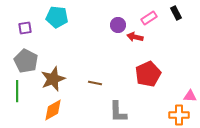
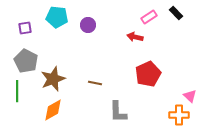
black rectangle: rotated 16 degrees counterclockwise
pink rectangle: moved 1 px up
purple circle: moved 30 px left
pink triangle: rotated 40 degrees clockwise
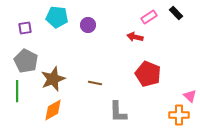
red pentagon: rotated 25 degrees counterclockwise
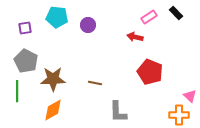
red pentagon: moved 2 px right, 2 px up
brown star: rotated 20 degrees clockwise
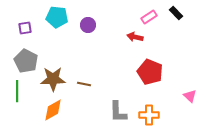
brown line: moved 11 px left, 1 px down
orange cross: moved 30 px left
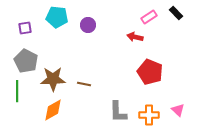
pink triangle: moved 12 px left, 14 px down
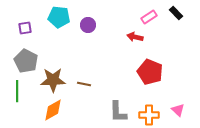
cyan pentagon: moved 2 px right
brown star: moved 1 px down
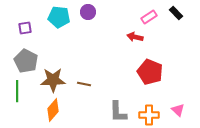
purple circle: moved 13 px up
orange diamond: rotated 20 degrees counterclockwise
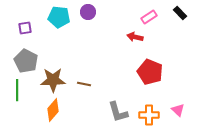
black rectangle: moved 4 px right
green line: moved 1 px up
gray L-shape: rotated 15 degrees counterclockwise
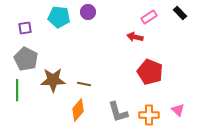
gray pentagon: moved 2 px up
orange diamond: moved 25 px right
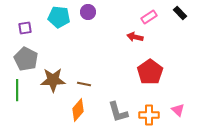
red pentagon: rotated 15 degrees clockwise
